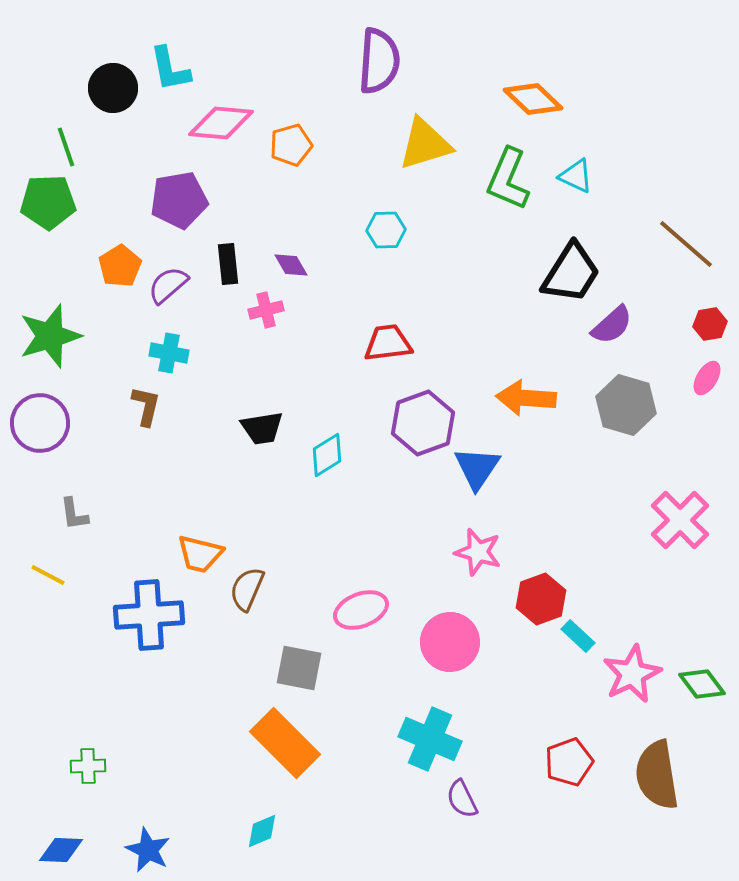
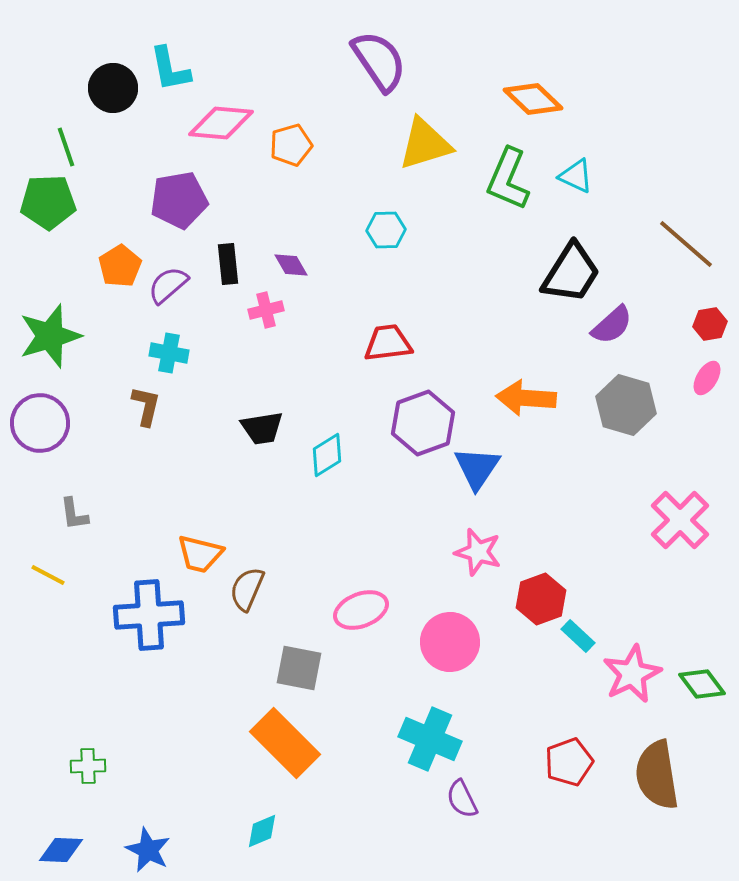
purple semicircle at (379, 61): rotated 38 degrees counterclockwise
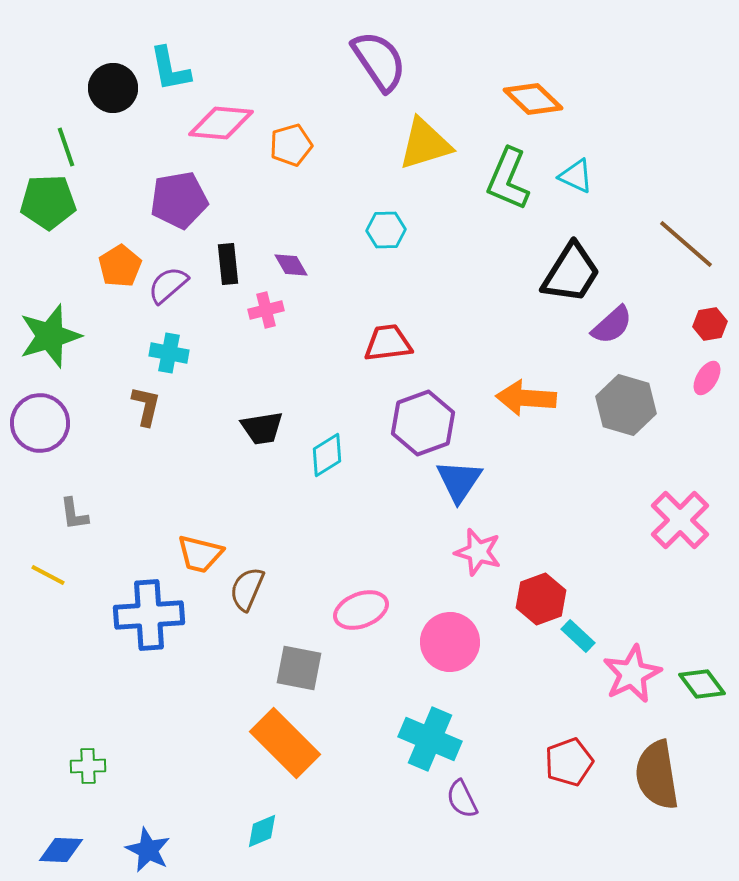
blue triangle at (477, 468): moved 18 px left, 13 px down
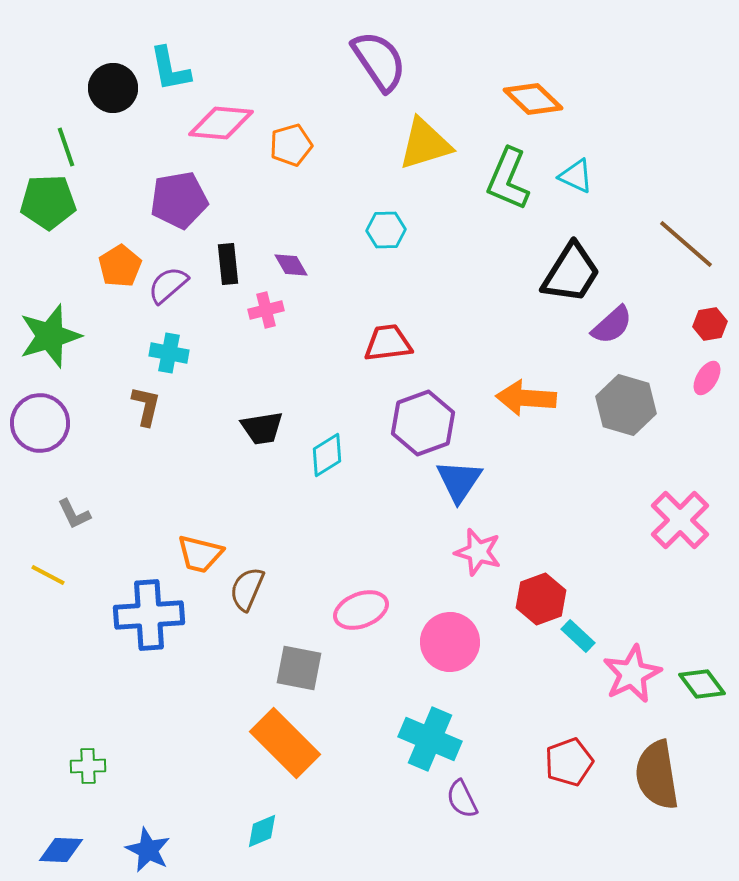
gray L-shape at (74, 514): rotated 18 degrees counterclockwise
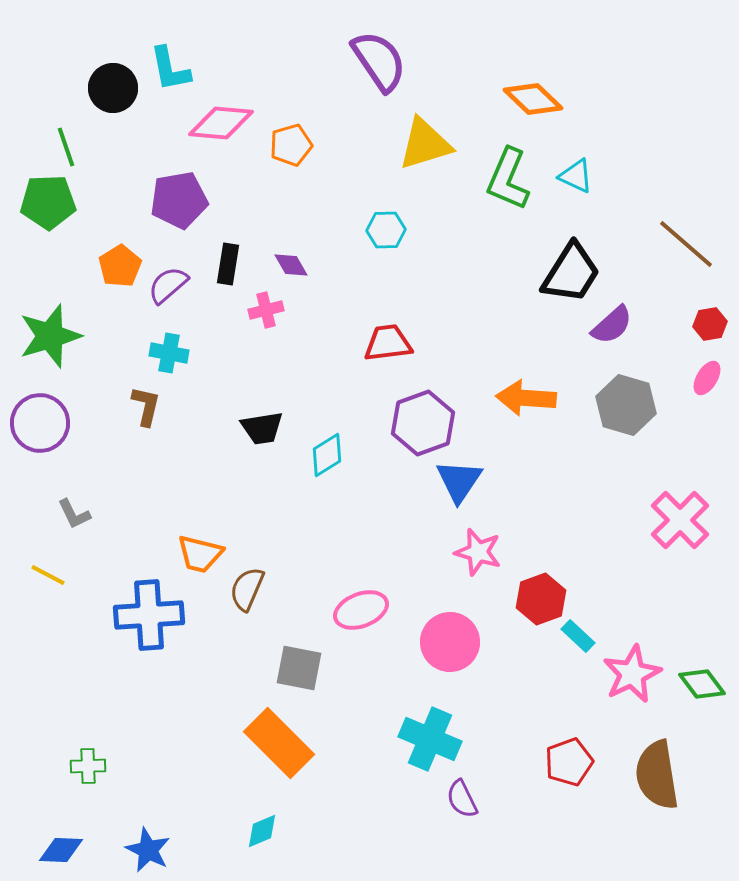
black rectangle at (228, 264): rotated 15 degrees clockwise
orange rectangle at (285, 743): moved 6 px left
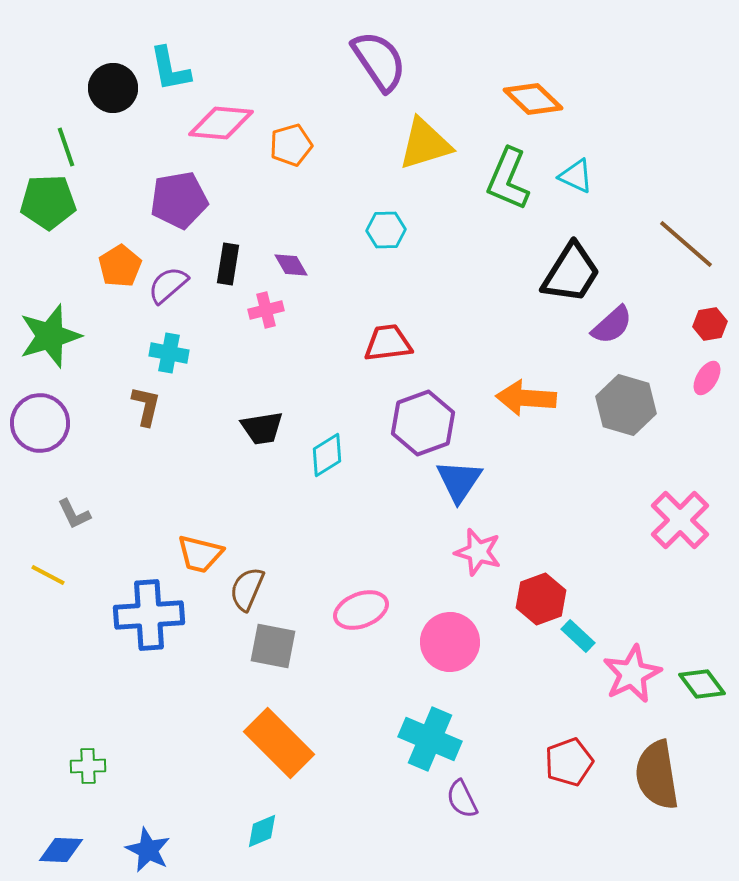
gray square at (299, 668): moved 26 px left, 22 px up
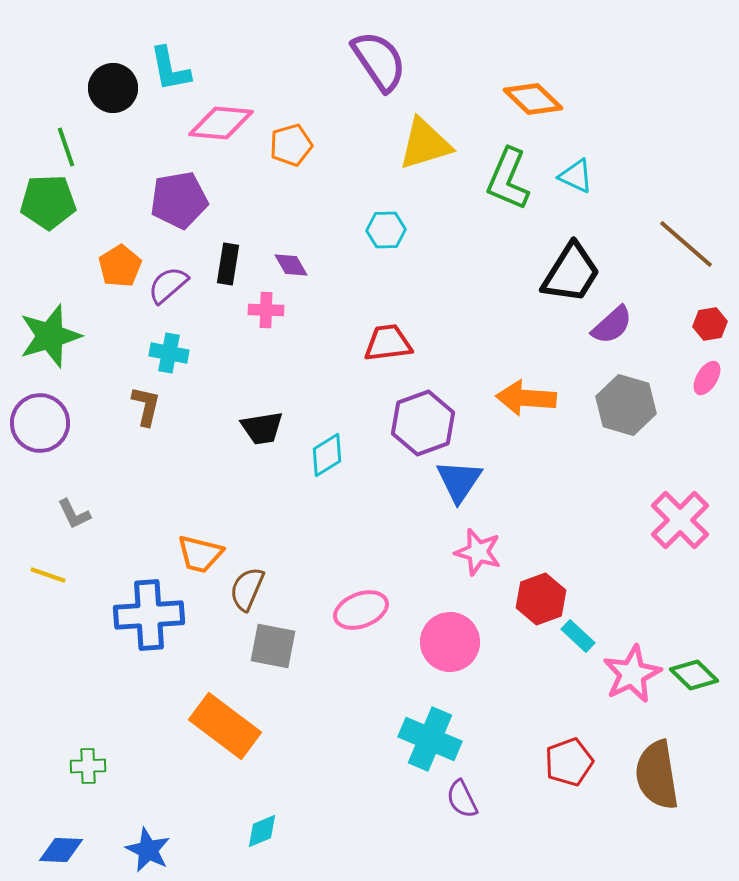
pink cross at (266, 310): rotated 16 degrees clockwise
yellow line at (48, 575): rotated 9 degrees counterclockwise
green diamond at (702, 684): moved 8 px left, 9 px up; rotated 9 degrees counterclockwise
orange rectangle at (279, 743): moved 54 px left, 17 px up; rotated 8 degrees counterclockwise
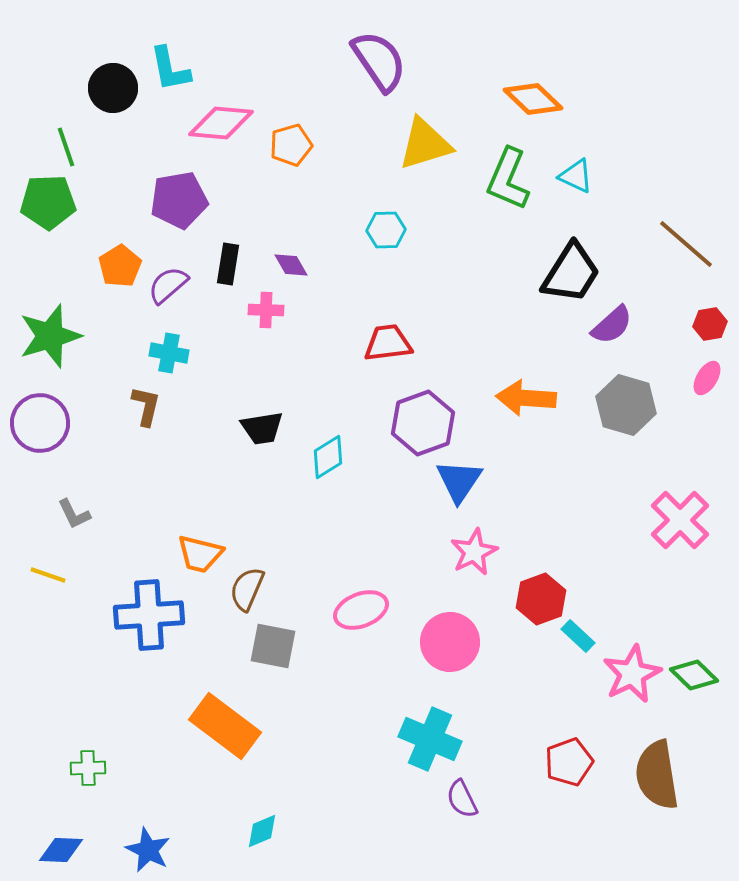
cyan diamond at (327, 455): moved 1 px right, 2 px down
pink star at (478, 552): moved 4 px left; rotated 30 degrees clockwise
green cross at (88, 766): moved 2 px down
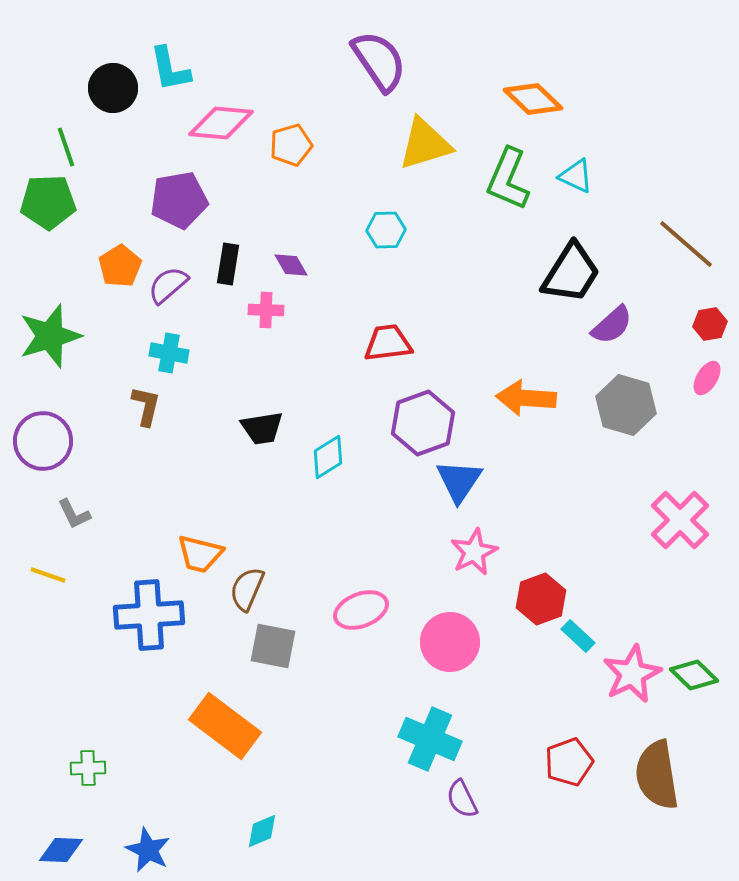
purple circle at (40, 423): moved 3 px right, 18 px down
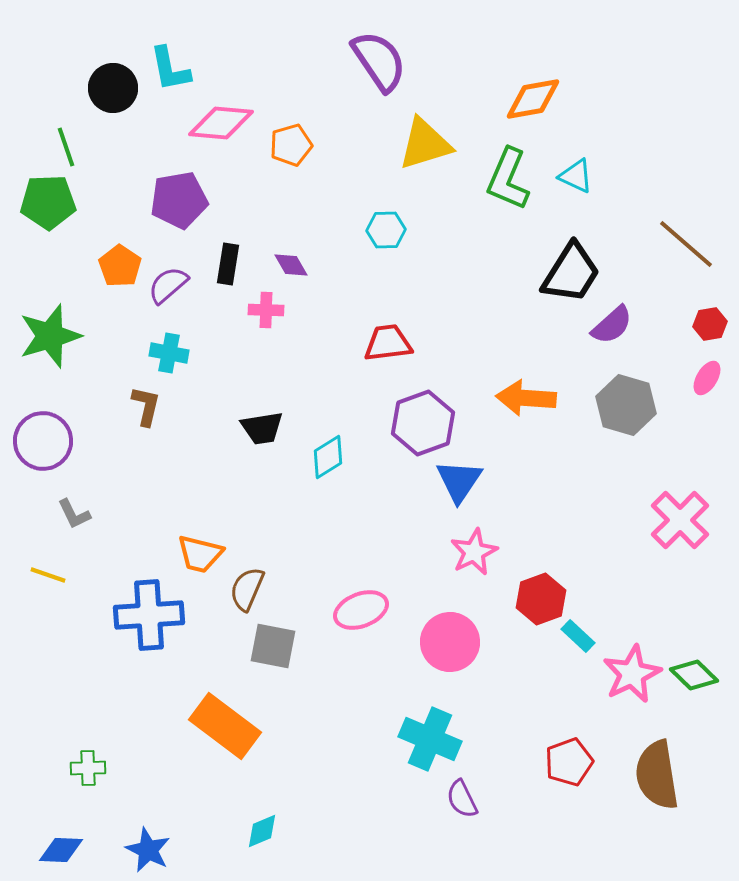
orange diamond at (533, 99): rotated 54 degrees counterclockwise
orange pentagon at (120, 266): rotated 6 degrees counterclockwise
